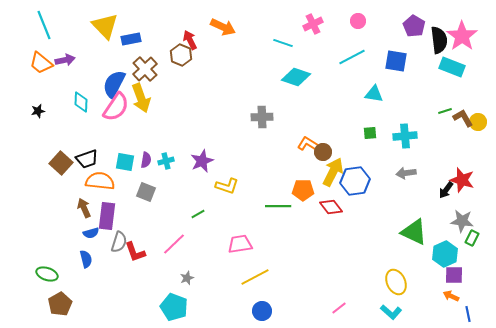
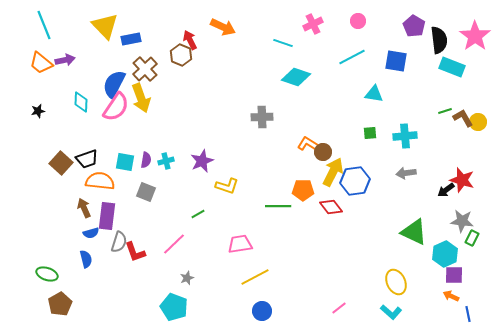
pink star at (462, 36): moved 13 px right
black arrow at (446, 190): rotated 18 degrees clockwise
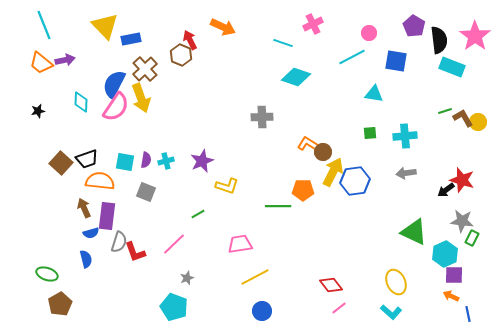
pink circle at (358, 21): moved 11 px right, 12 px down
red diamond at (331, 207): moved 78 px down
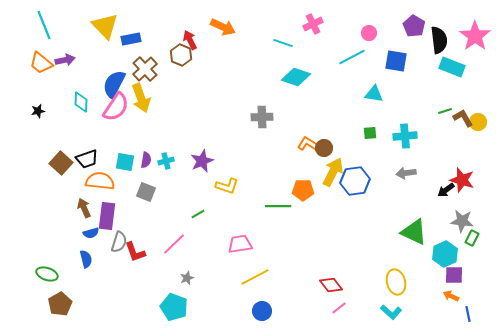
brown circle at (323, 152): moved 1 px right, 4 px up
yellow ellipse at (396, 282): rotated 10 degrees clockwise
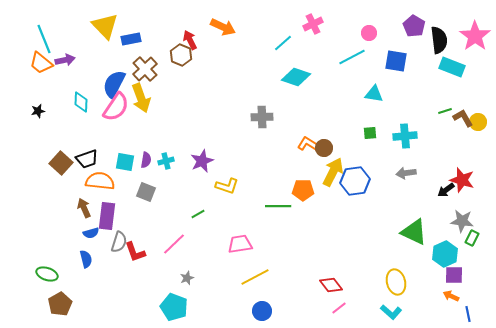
cyan line at (44, 25): moved 14 px down
cyan line at (283, 43): rotated 60 degrees counterclockwise
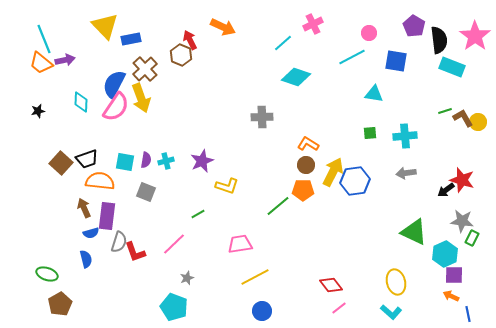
brown circle at (324, 148): moved 18 px left, 17 px down
green line at (278, 206): rotated 40 degrees counterclockwise
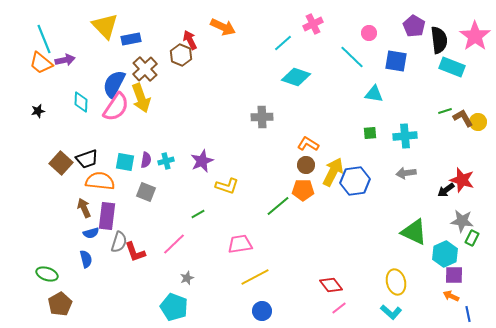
cyan line at (352, 57): rotated 72 degrees clockwise
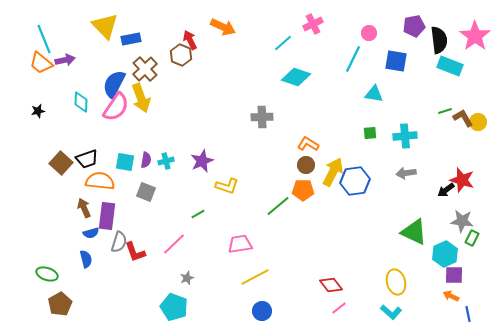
purple pentagon at (414, 26): rotated 30 degrees clockwise
cyan line at (352, 57): moved 1 px right, 2 px down; rotated 72 degrees clockwise
cyan rectangle at (452, 67): moved 2 px left, 1 px up
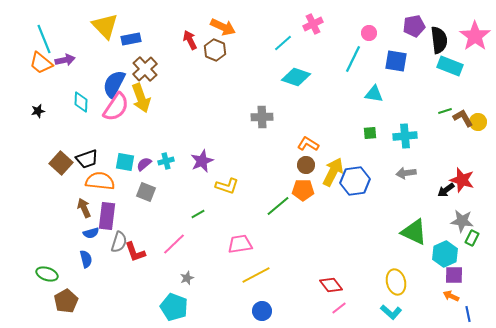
brown hexagon at (181, 55): moved 34 px right, 5 px up
purple semicircle at (146, 160): moved 2 px left, 4 px down; rotated 140 degrees counterclockwise
yellow line at (255, 277): moved 1 px right, 2 px up
brown pentagon at (60, 304): moved 6 px right, 3 px up
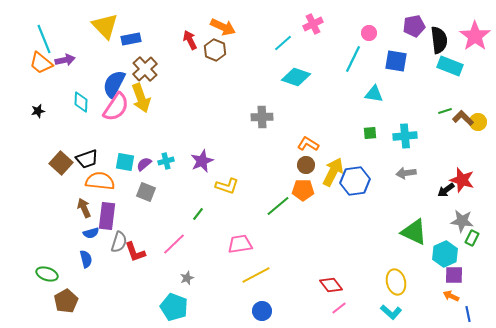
brown L-shape at (463, 118): rotated 15 degrees counterclockwise
green line at (198, 214): rotated 24 degrees counterclockwise
